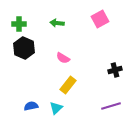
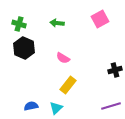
green cross: rotated 16 degrees clockwise
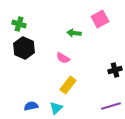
green arrow: moved 17 px right, 10 px down
